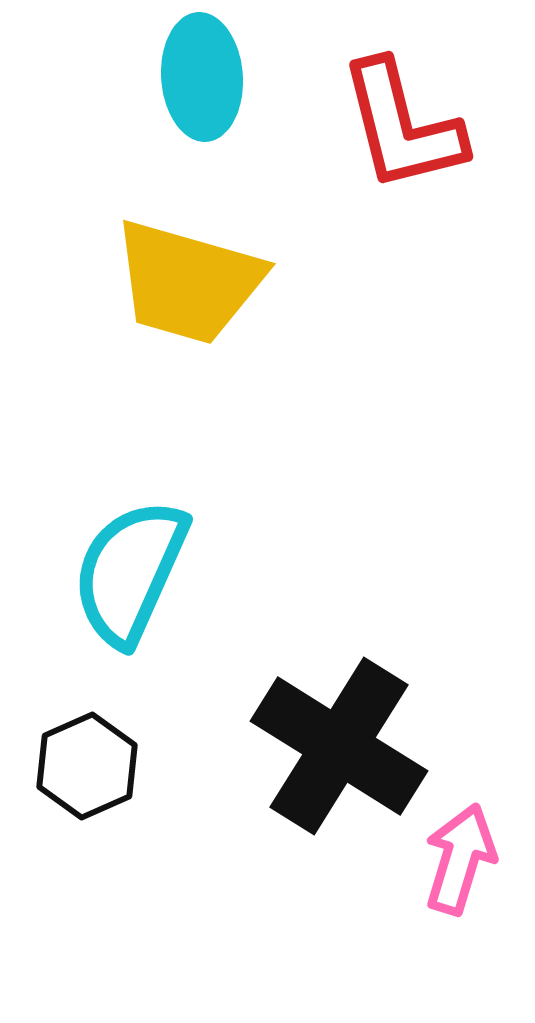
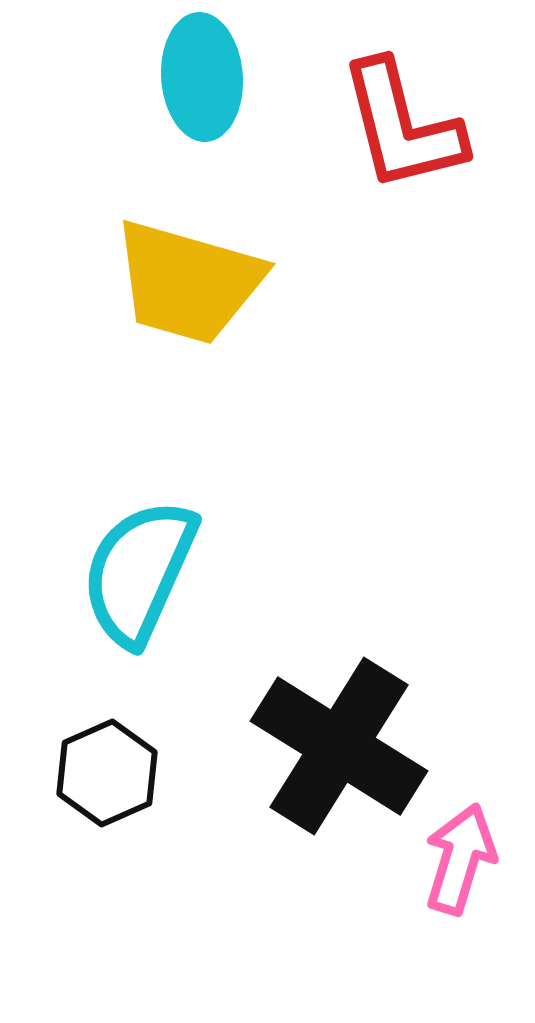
cyan semicircle: moved 9 px right
black hexagon: moved 20 px right, 7 px down
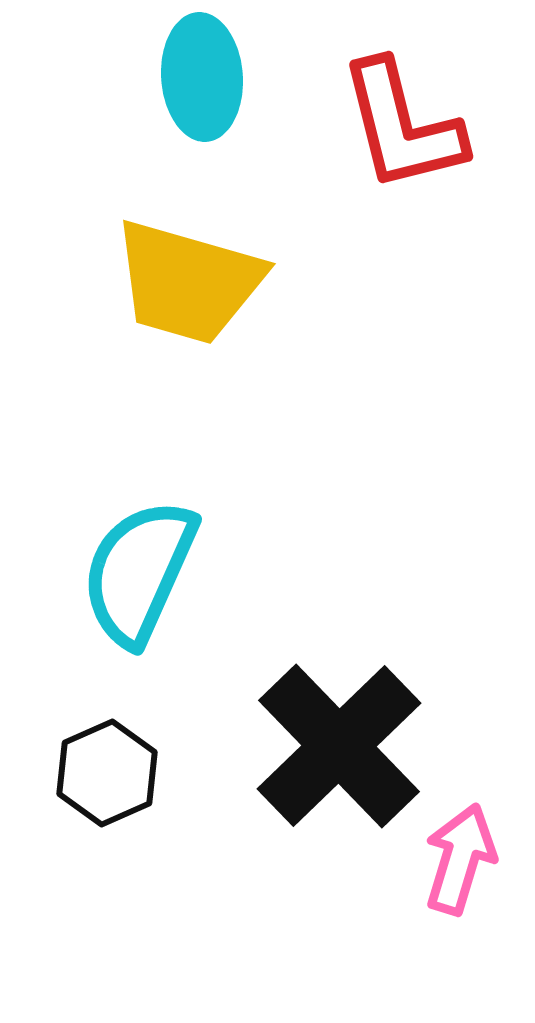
black cross: rotated 14 degrees clockwise
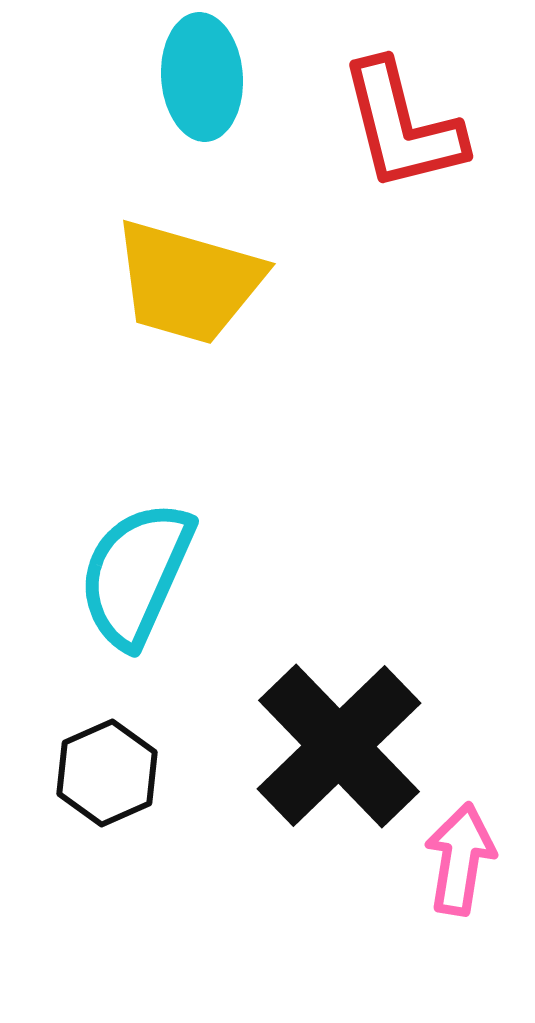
cyan semicircle: moved 3 px left, 2 px down
pink arrow: rotated 8 degrees counterclockwise
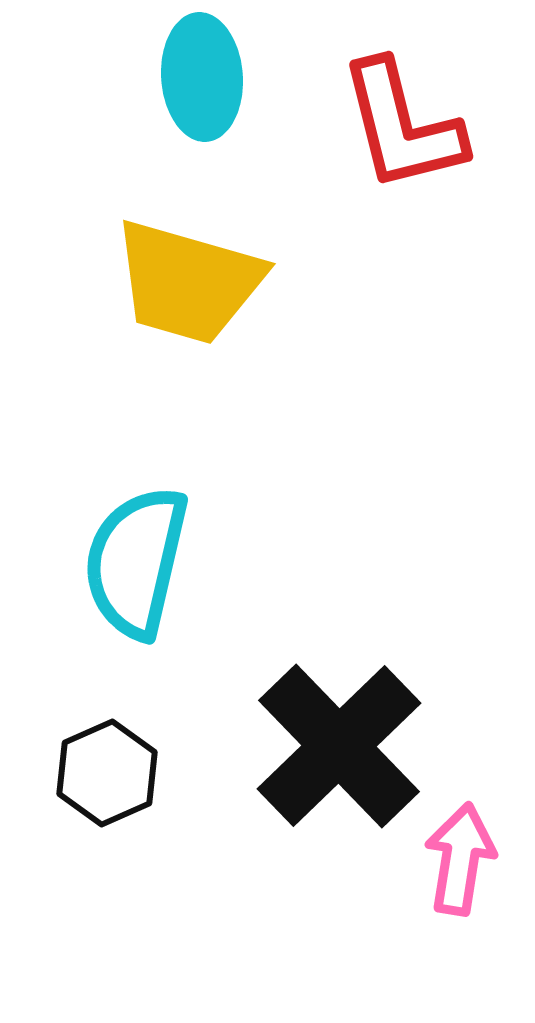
cyan semicircle: moved 12 px up; rotated 11 degrees counterclockwise
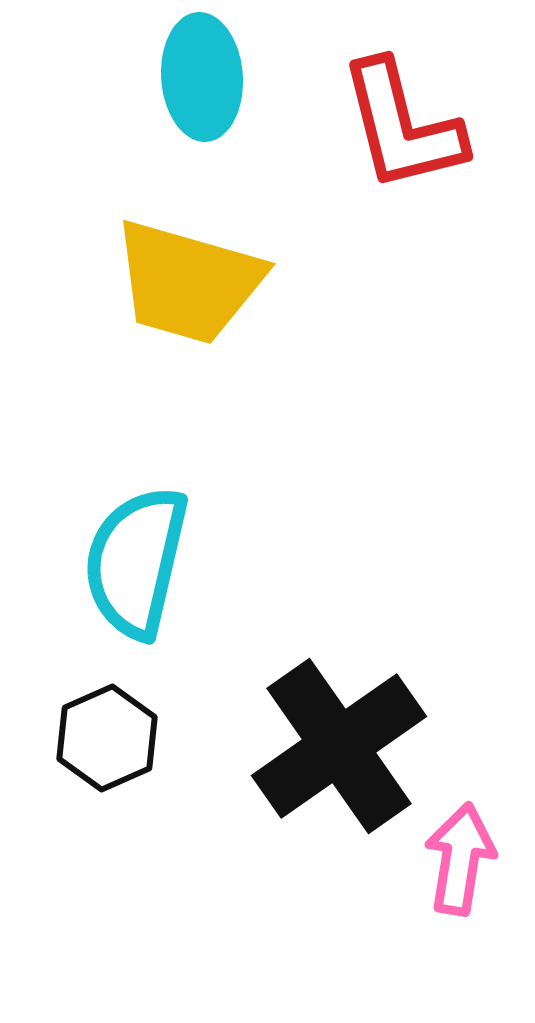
black cross: rotated 9 degrees clockwise
black hexagon: moved 35 px up
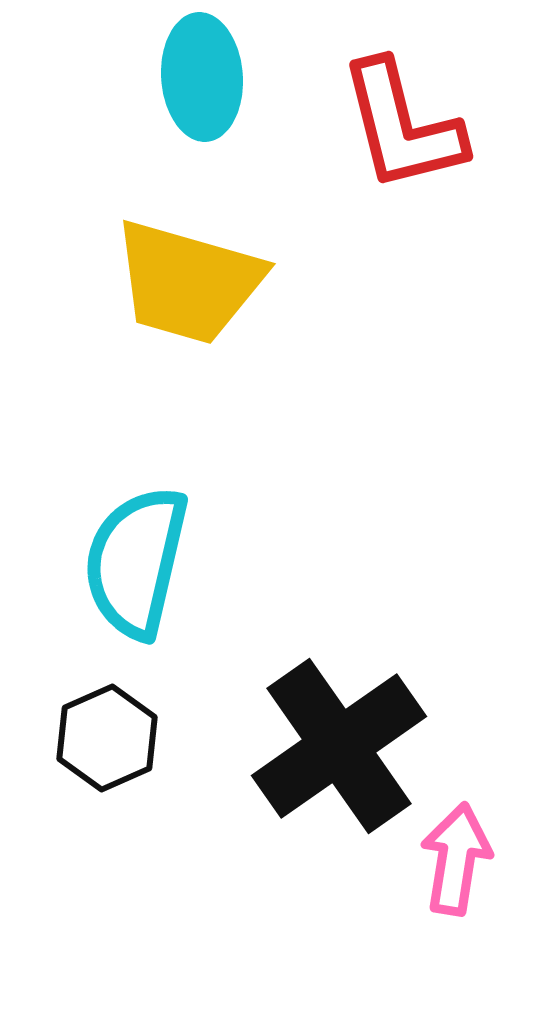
pink arrow: moved 4 px left
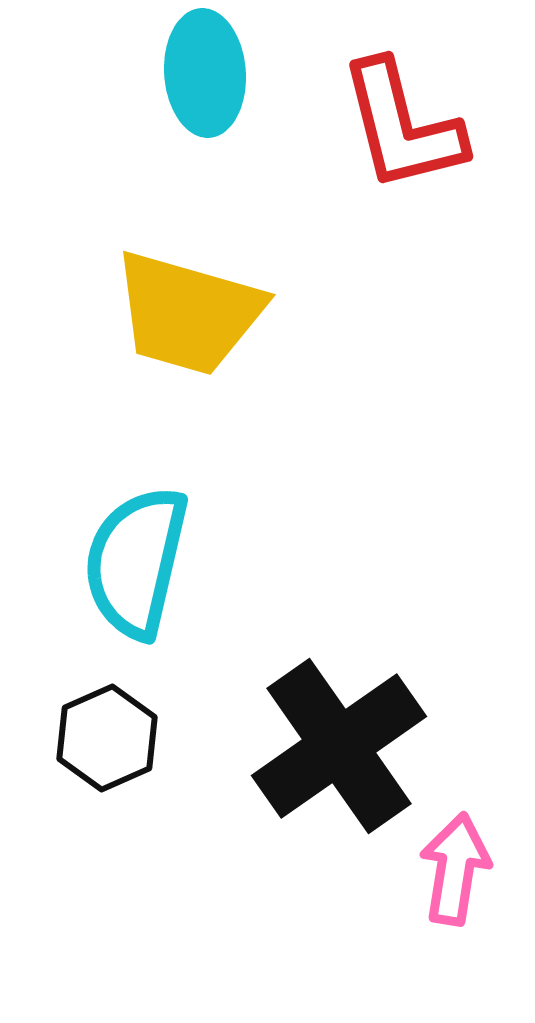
cyan ellipse: moved 3 px right, 4 px up
yellow trapezoid: moved 31 px down
pink arrow: moved 1 px left, 10 px down
